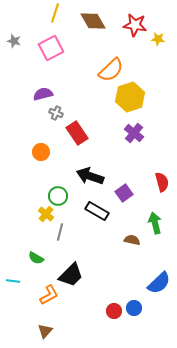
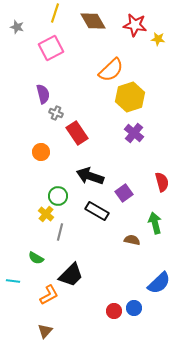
gray star: moved 3 px right, 14 px up
purple semicircle: rotated 90 degrees clockwise
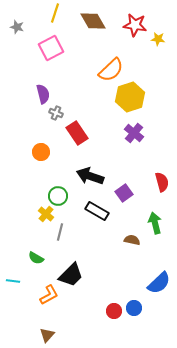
brown triangle: moved 2 px right, 4 px down
